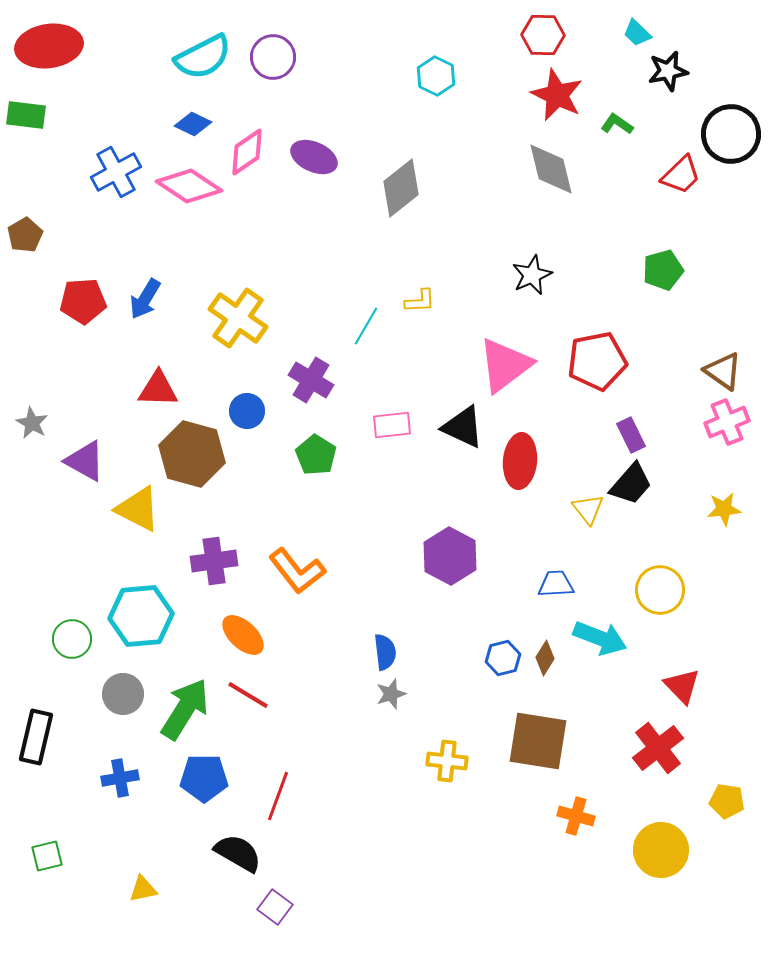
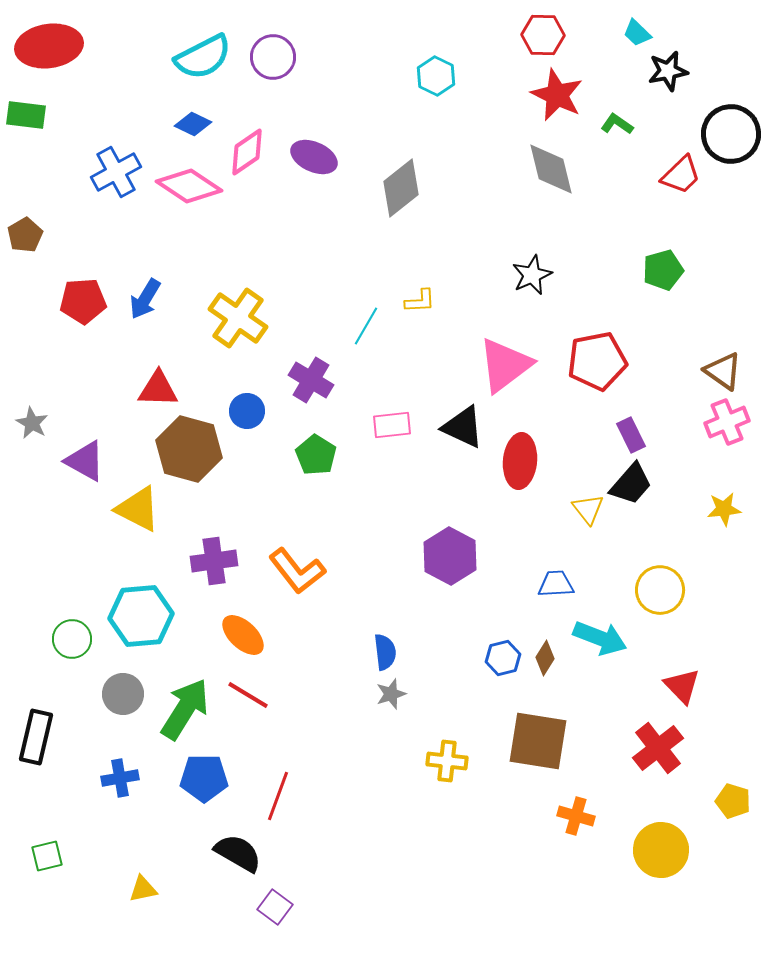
brown hexagon at (192, 454): moved 3 px left, 5 px up
yellow pentagon at (727, 801): moved 6 px right; rotated 8 degrees clockwise
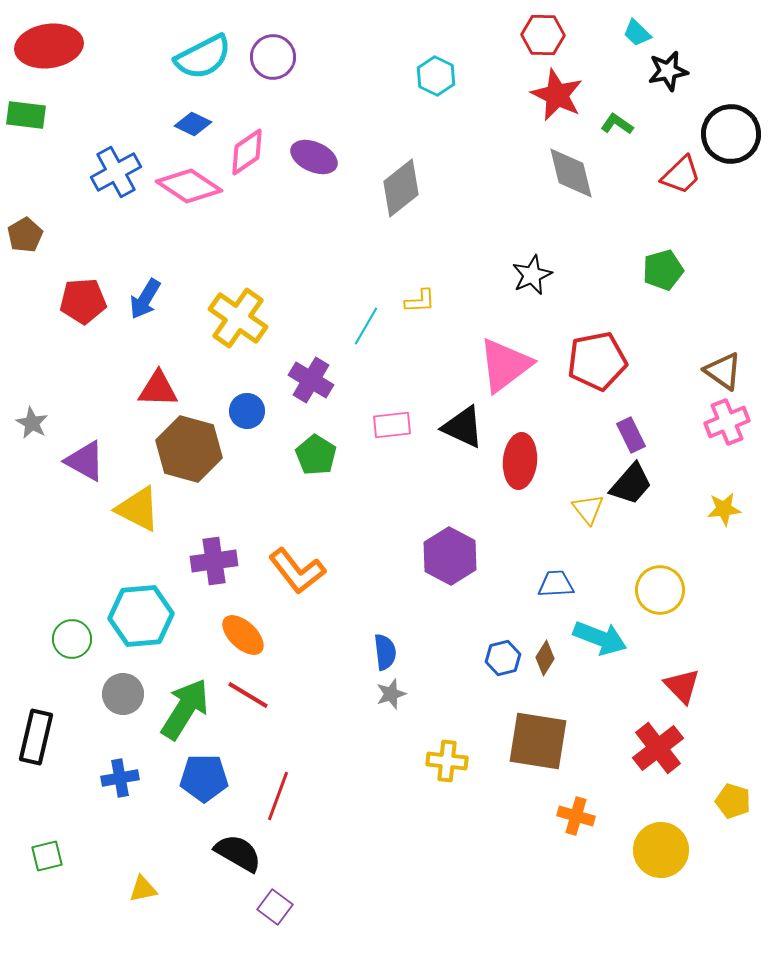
gray diamond at (551, 169): moved 20 px right, 4 px down
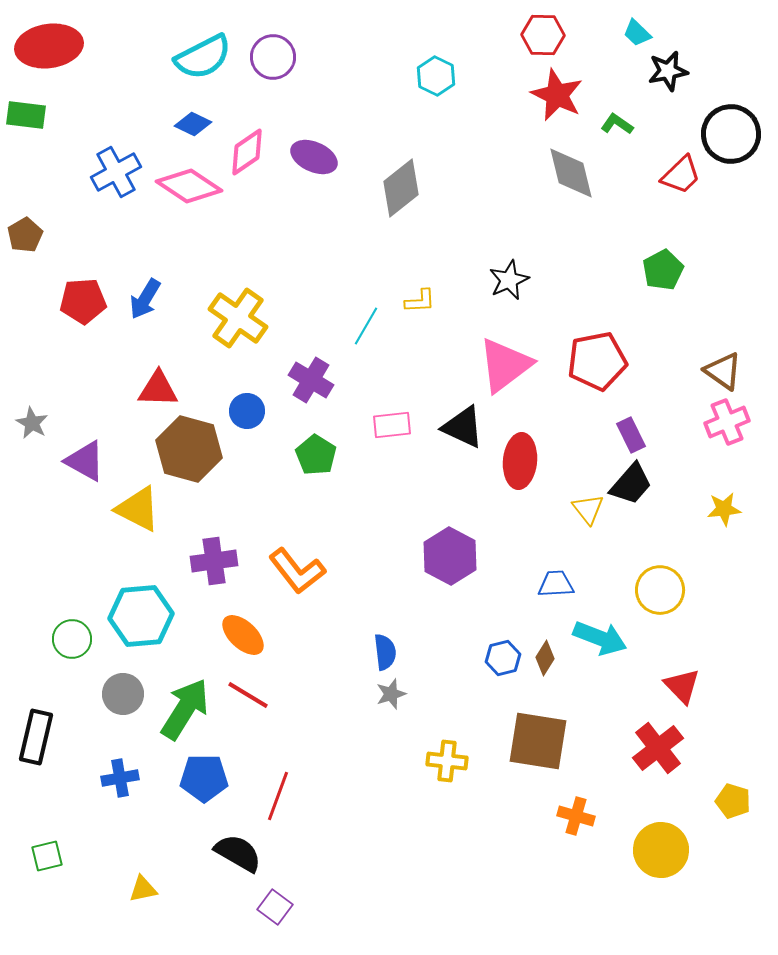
green pentagon at (663, 270): rotated 12 degrees counterclockwise
black star at (532, 275): moved 23 px left, 5 px down
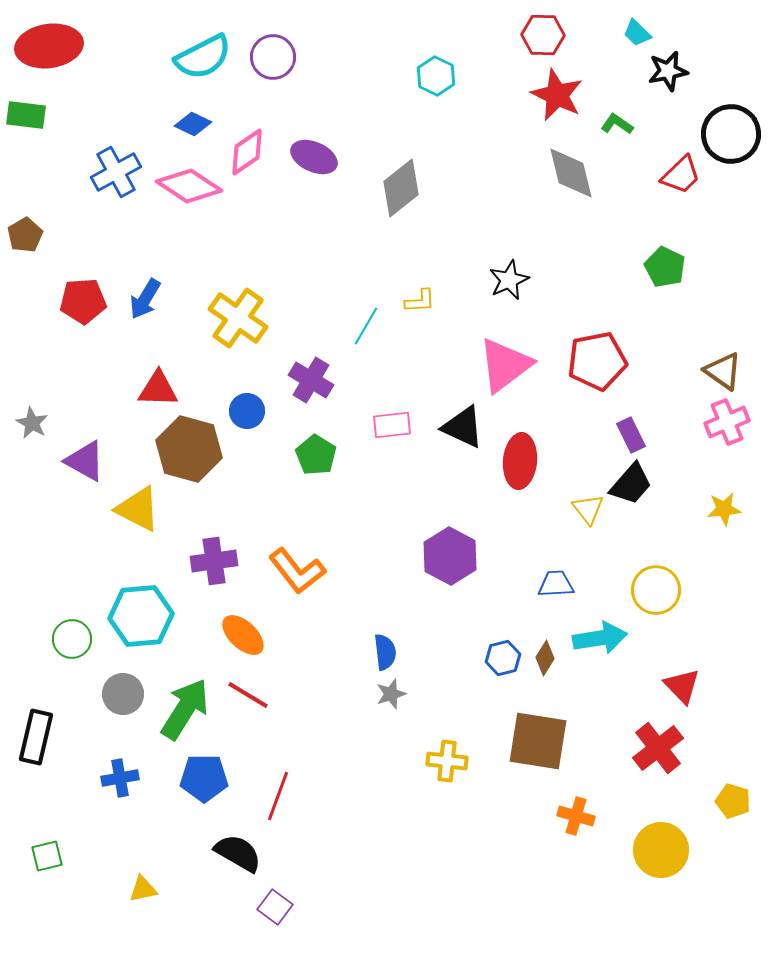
green pentagon at (663, 270): moved 2 px right, 3 px up; rotated 18 degrees counterclockwise
yellow circle at (660, 590): moved 4 px left
cyan arrow at (600, 638): rotated 30 degrees counterclockwise
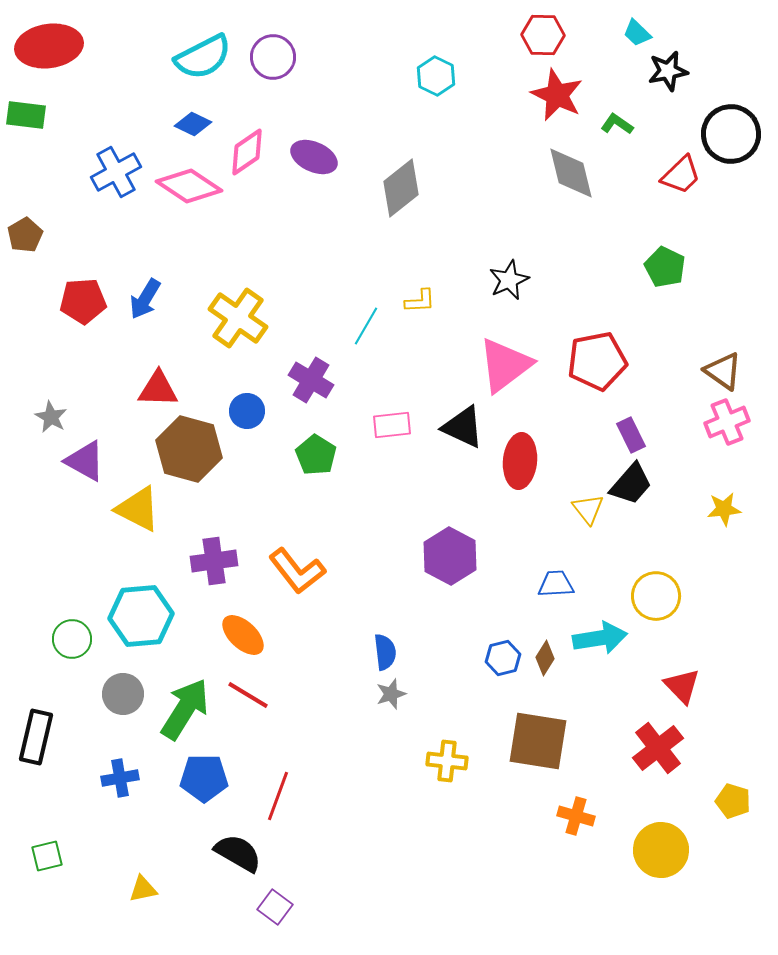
gray star at (32, 423): moved 19 px right, 6 px up
yellow circle at (656, 590): moved 6 px down
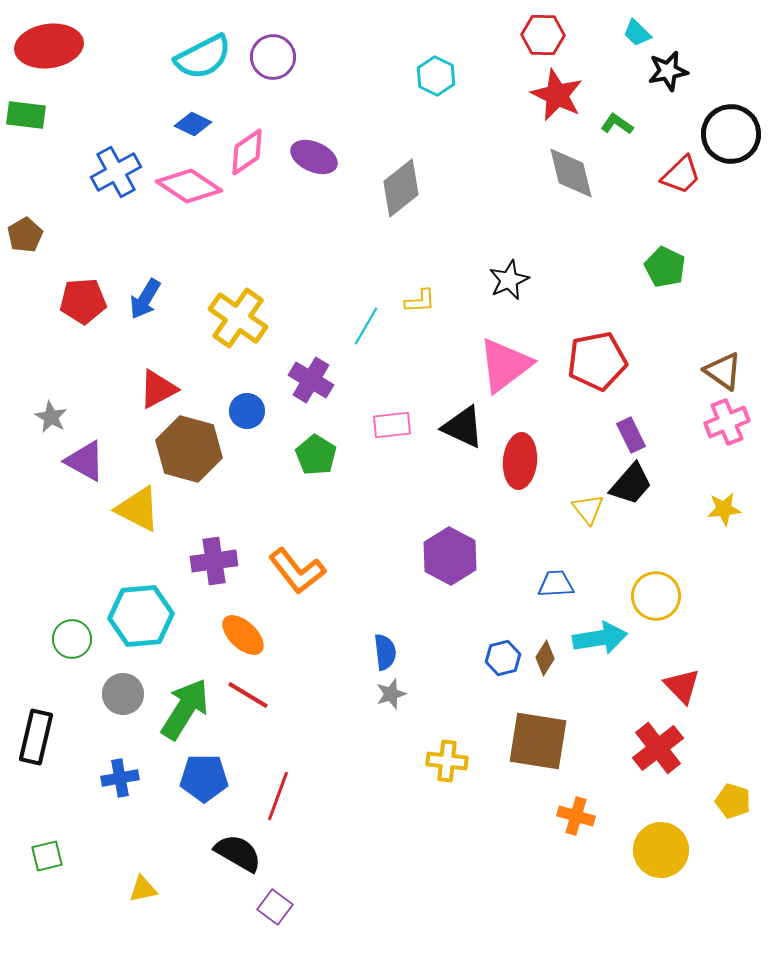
red triangle at (158, 389): rotated 30 degrees counterclockwise
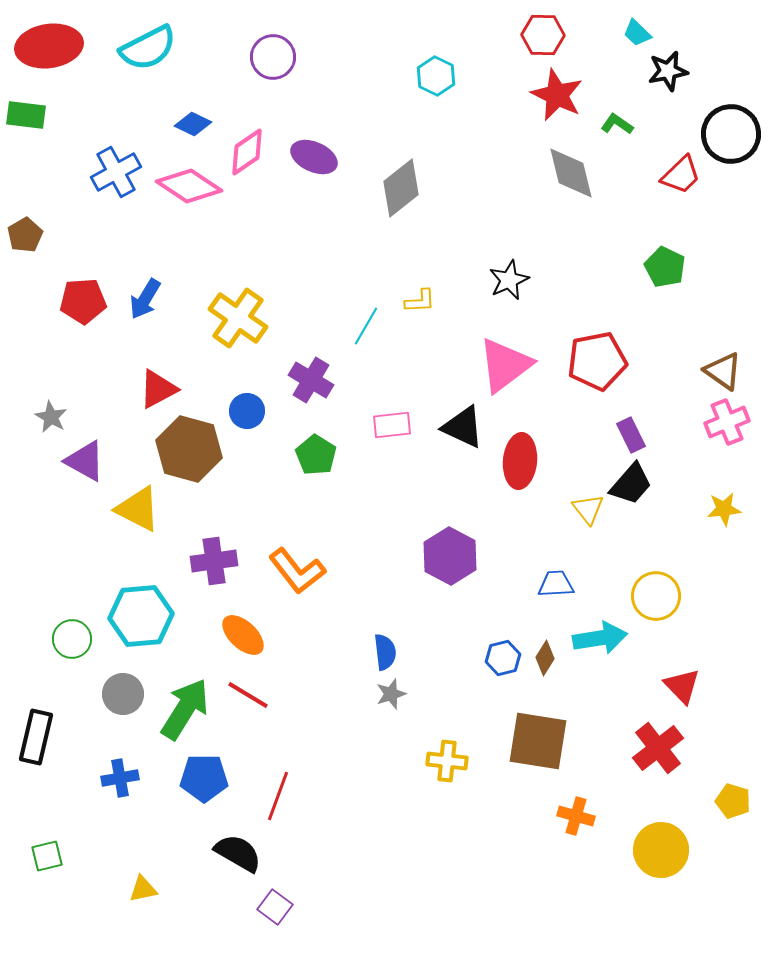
cyan semicircle at (203, 57): moved 55 px left, 9 px up
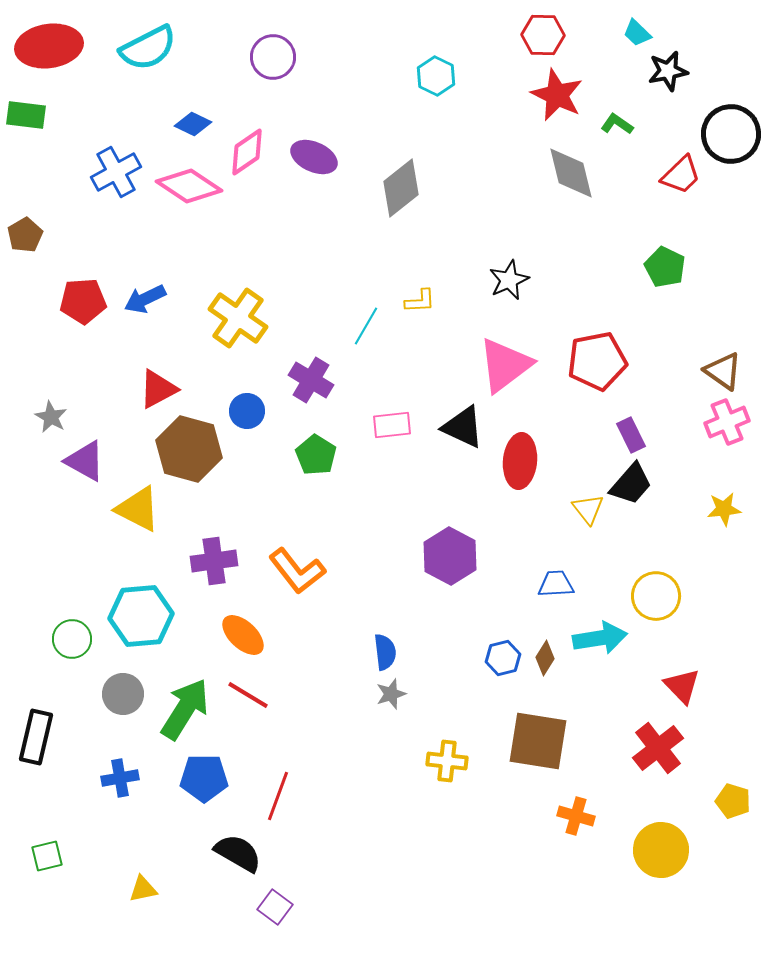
blue arrow at (145, 299): rotated 33 degrees clockwise
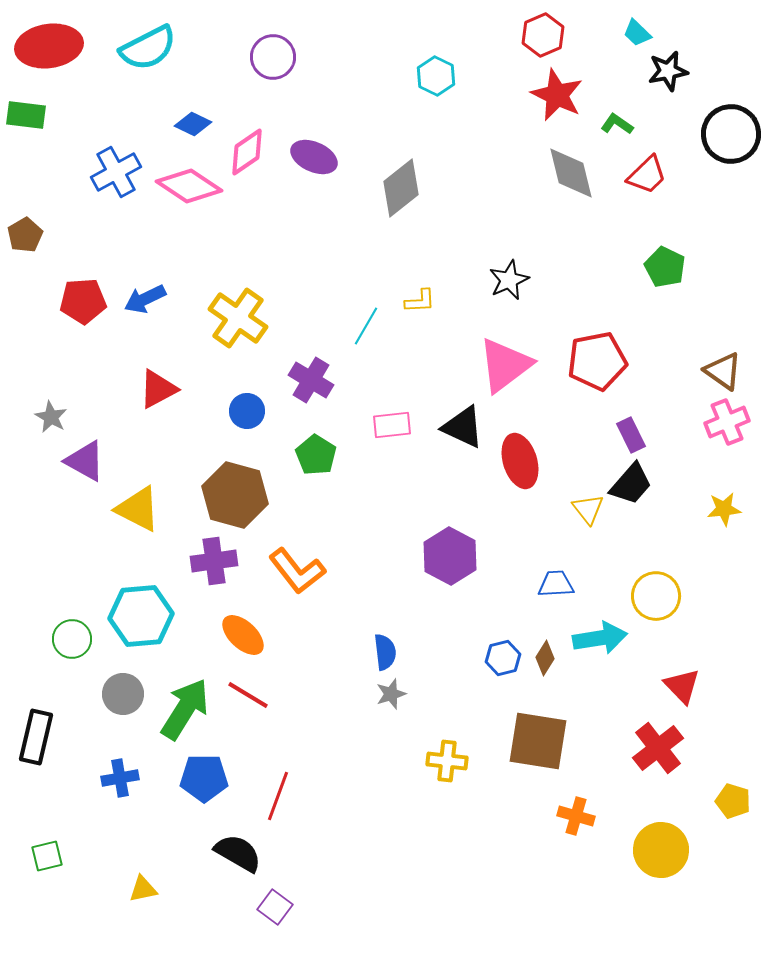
red hexagon at (543, 35): rotated 24 degrees counterclockwise
red trapezoid at (681, 175): moved 34 px left
brown hexagon at (189, 449): moved 46 px right, 46 px down
red ellipse at (520, 461): rotated 22 degrees counterclockwise
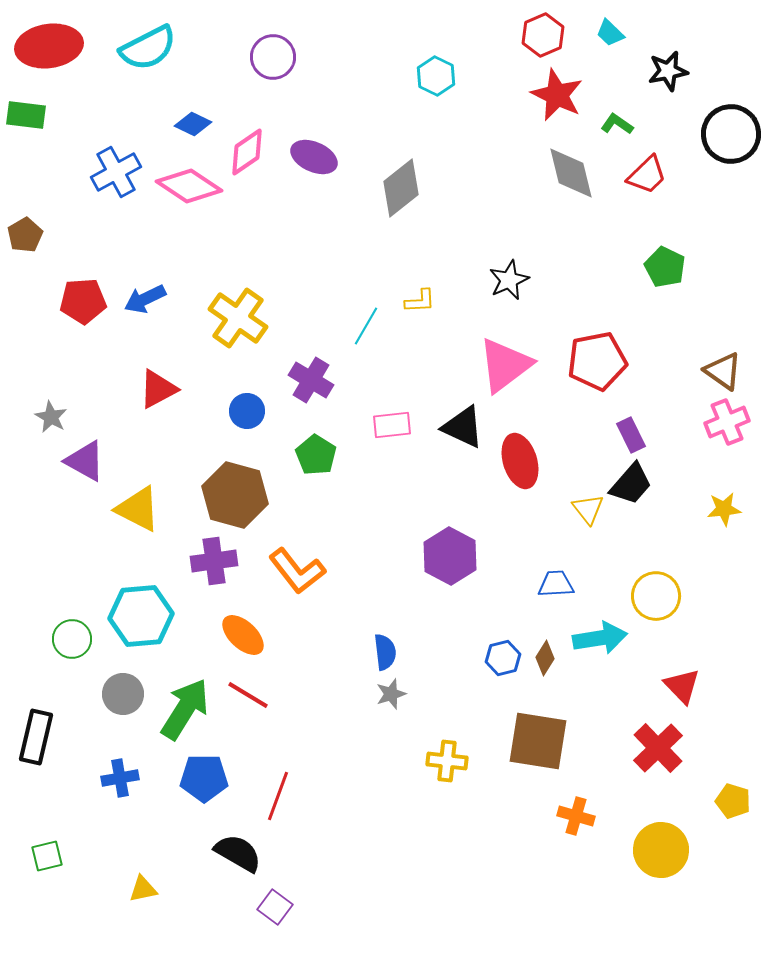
cyan trapezoid at (637, 33): moved 27 px left
red cross at (658, 748): rotated 6 degrees counterclockwise
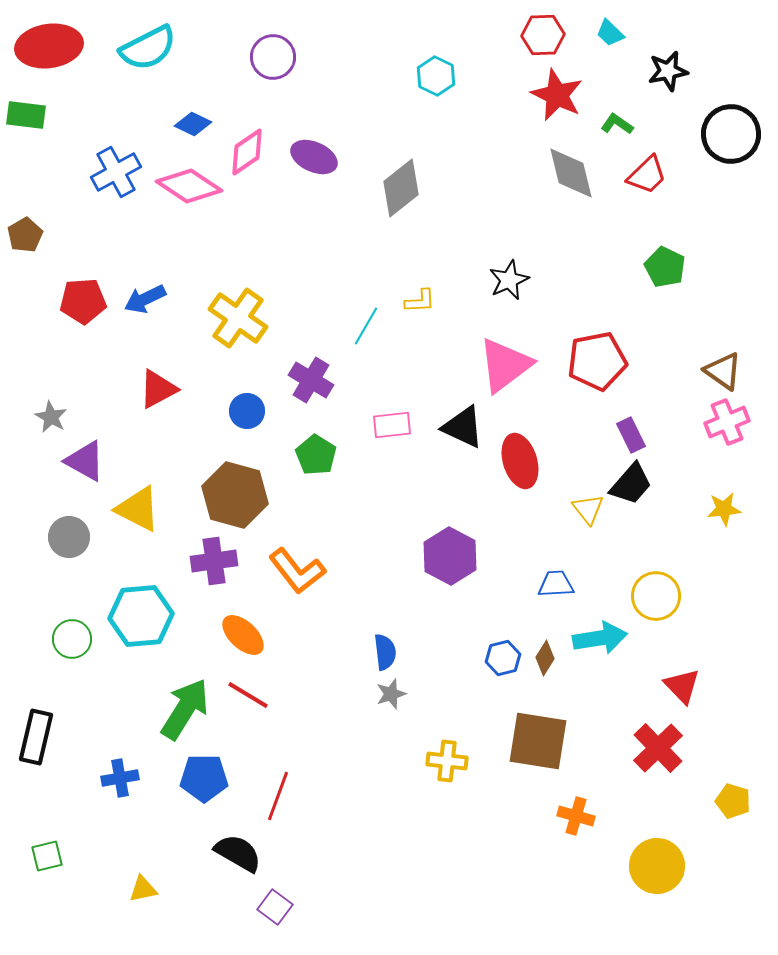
red hexagon at (543, 35): rotated 21 degrees clockwise
gray circle at (123, 694): moved 54 px left, 157 px up
yellow circle at (661, 850): moved 4 px left, 16 px down
